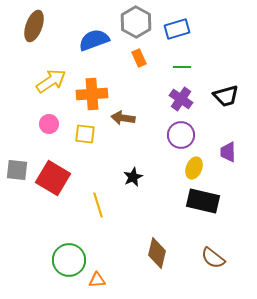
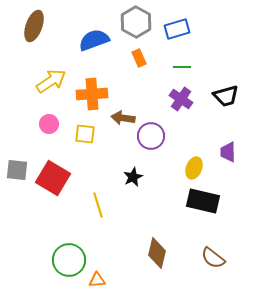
purple circle: moved 30 px left, 1 px down
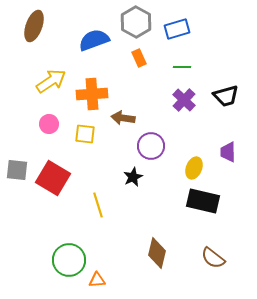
purple cross: moved 3 px right, 1 px down; rotated 10 degrees clockwise
purple circle: moved 10 px down
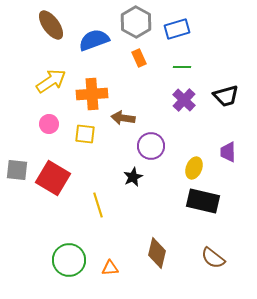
brown ellipse: moved 17 px right, 1 px up; rotated 56 degrees counterclockwise
orange triangle: moved 13 px right, 12 px up
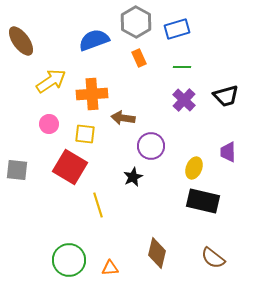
brown ellipse: moved 30 px left, 16 px down
red square: moved 17 px right, 11 px up
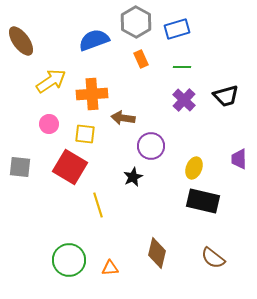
orange rectangle: moved 2 px right, 1 px down
purple trapezoid: moved 11 px right, 7 px down
gray square: moved 3 px right, 3 px up
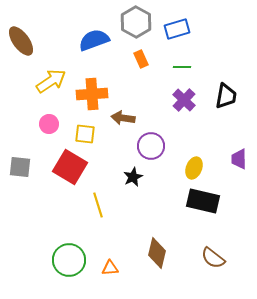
black trapezoid: rotated 64 degrees counterclockwise
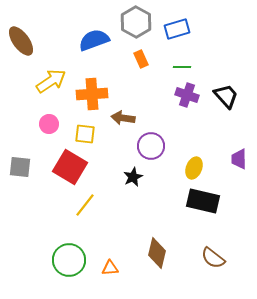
black trapezoid: rotated 52 degrees counterclockwise
purple cross: moved 3 px right, 5 px up; rotated 25 degrees counterclockwise
yellow line: moved 13 px left; rotated 55 degrees clockwise
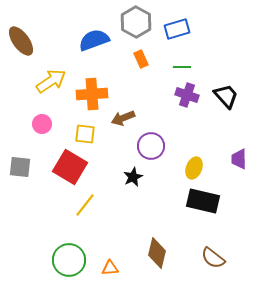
brown arrow: rotated 30 degrees counterclockwise
pink circle: moved 7 px left
